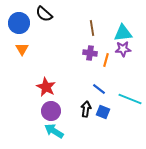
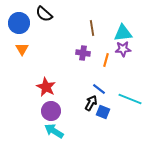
purple cross: moved 7 px left
black arrow: moved 5 px right, 6 px up; rotated 21 degrees clockwise
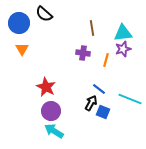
purple star: rotated 14 degrees counterclockwise
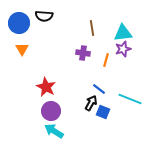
black semicircle: moved 2 px down; rotated 36 degrees counterclockwise
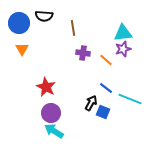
brown line: moved 19 px left
orange line: rotated 64 degrees counterclockwise
blue line: moved 7 px right, 1 px up
purple circle: moved 2 px down
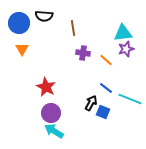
purple star: moved 3 px right
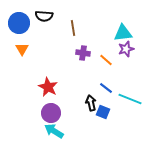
red star: moved 2 px right
black arrow: rotated 42 degrees counterclockwise
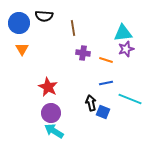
orange line: rotated 24 degrees counterclockwise
blue line: moved 5 px up; rotated 48 degrees counterclockwise
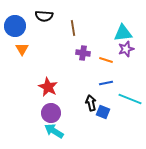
blue circle: moved 4 px left, 3 px down
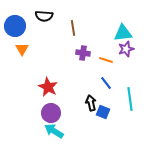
blue line: rotated 64 degrees clockwise
cyan line: rotated 60 degrees clockwise
